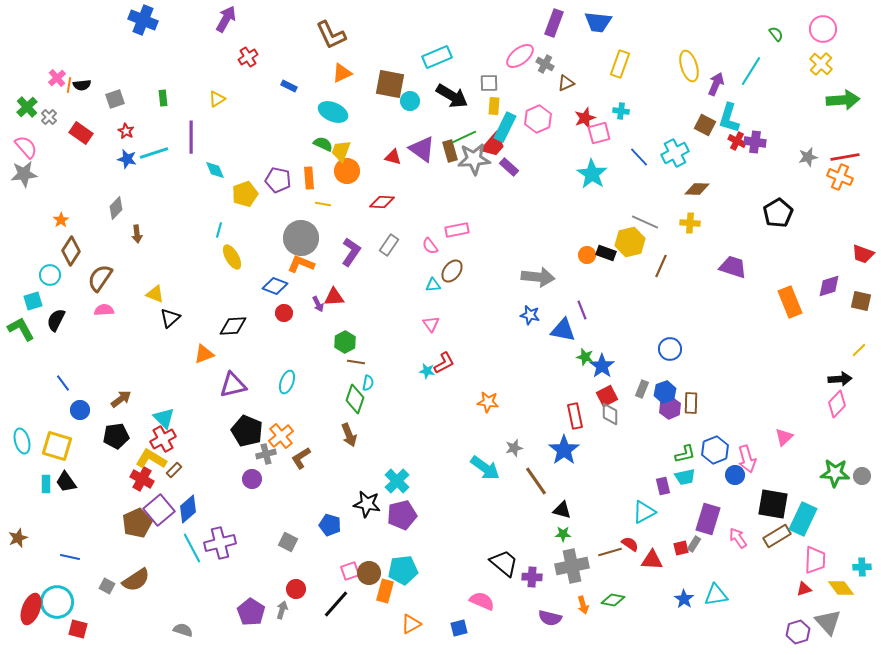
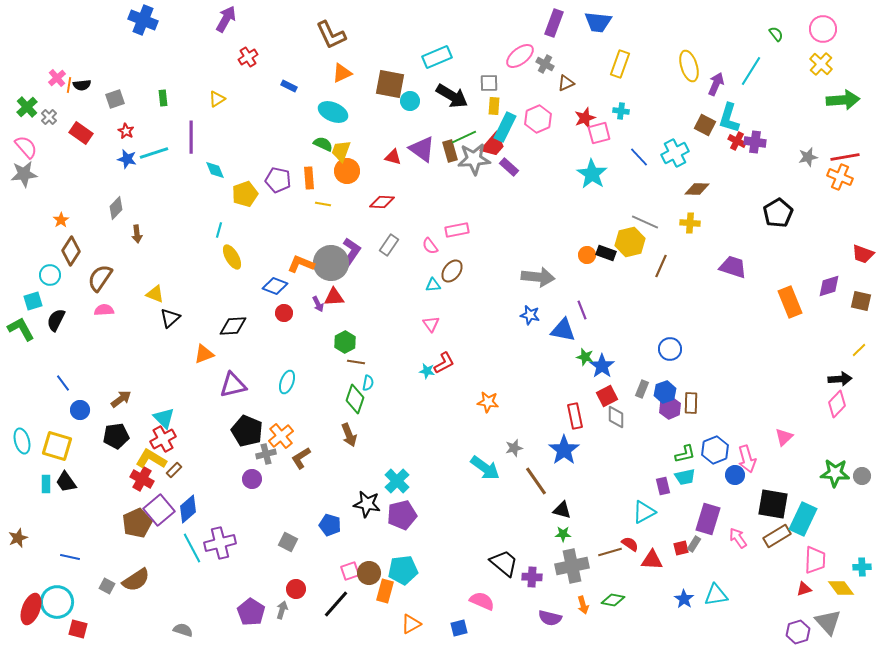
gray circle at (301, 238): moved 30 px right, 25 px down
gray diamond at (610, 414): moved 6 px right, 3 px down
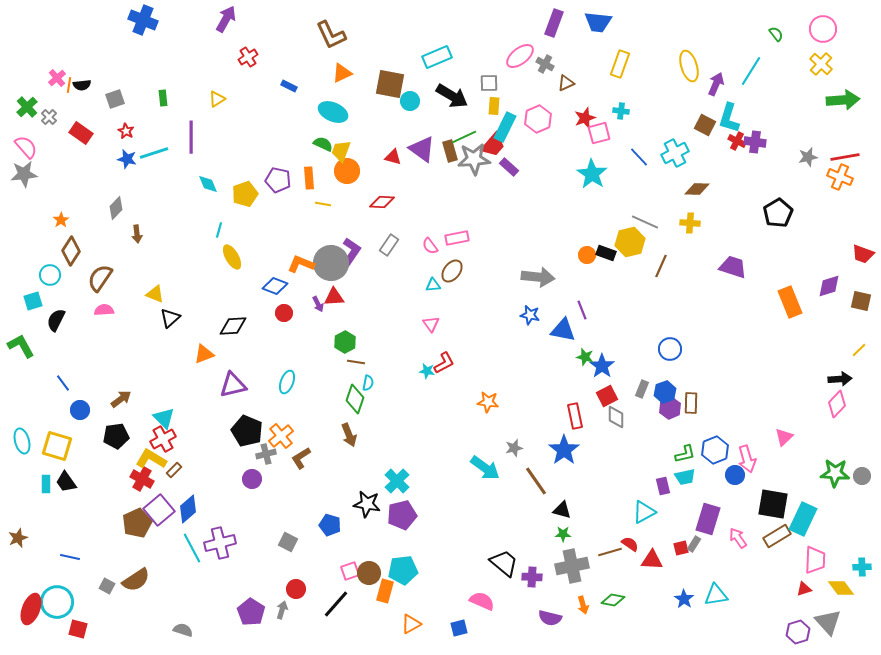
cyan diamond at (215, 170): moved 7 px left, 14 px down
pink rectangle at (457, 230): moved 8 px down
green L-shape at (21, 329): moved 17 px down
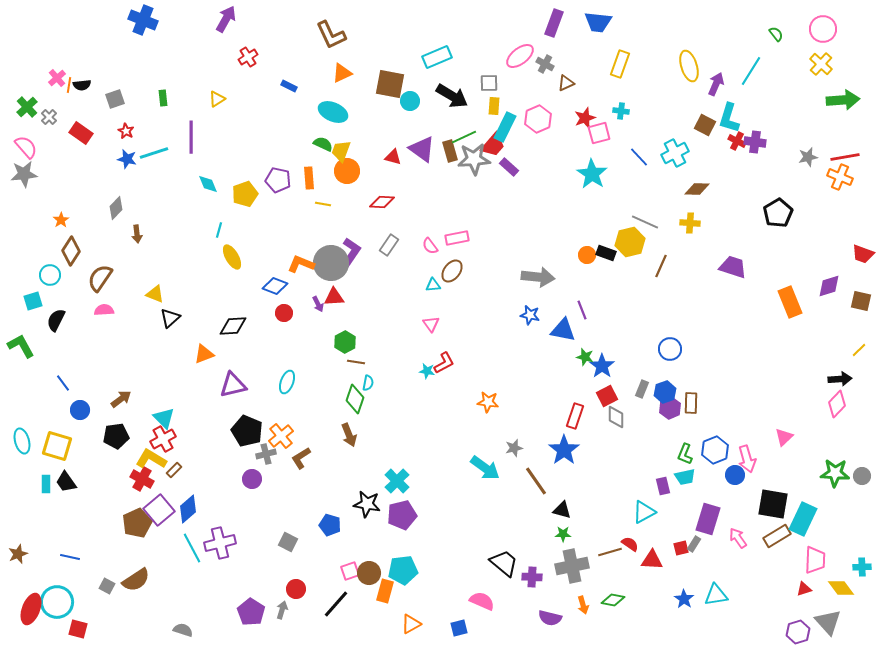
red rectangle at (575, 416): rotated 30 degrees clockwise
green L-shape at (685, 454): rotated 125 degrees clockwise
brown star at (18, 538): moved 16 px down
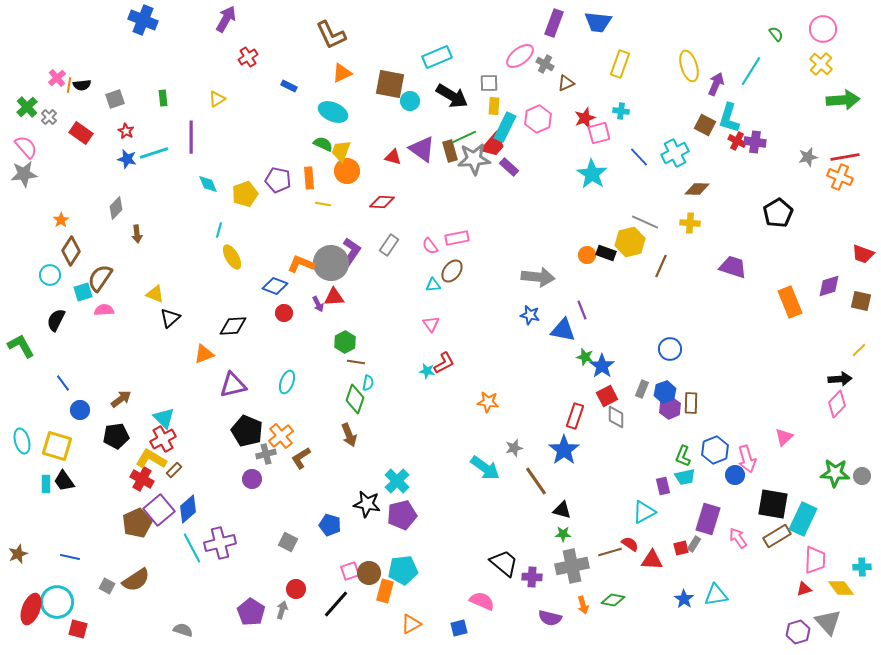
cyan square at (33, 301): moved 50 px right, 9 px up
green L-shape at (685, 454): moved 2 px left, 2 px down
black trapezoid at (66, 482): moved 2 px left, 1 px up
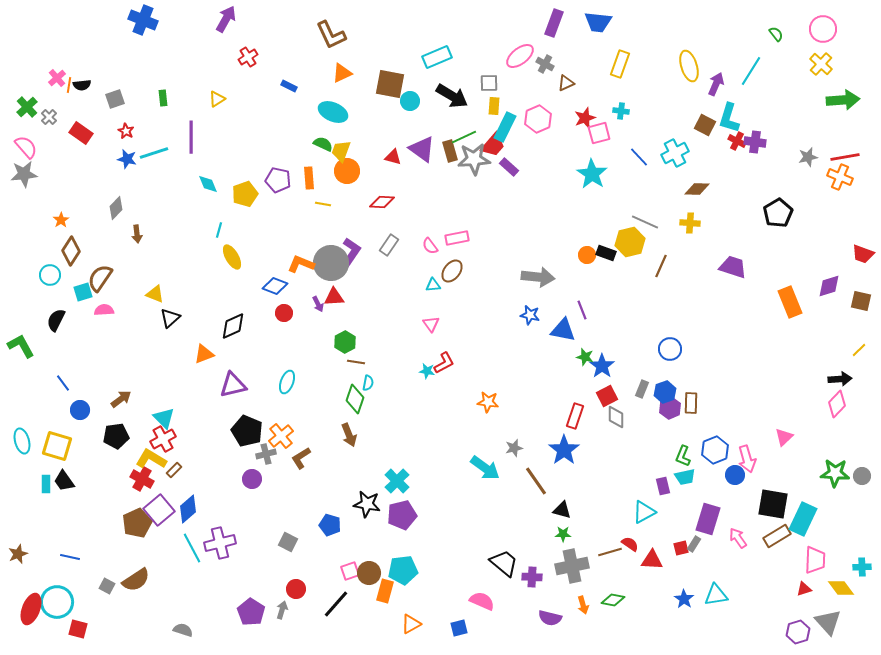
black diamond at (233, 326): rotated 20 degrees counterclockwise
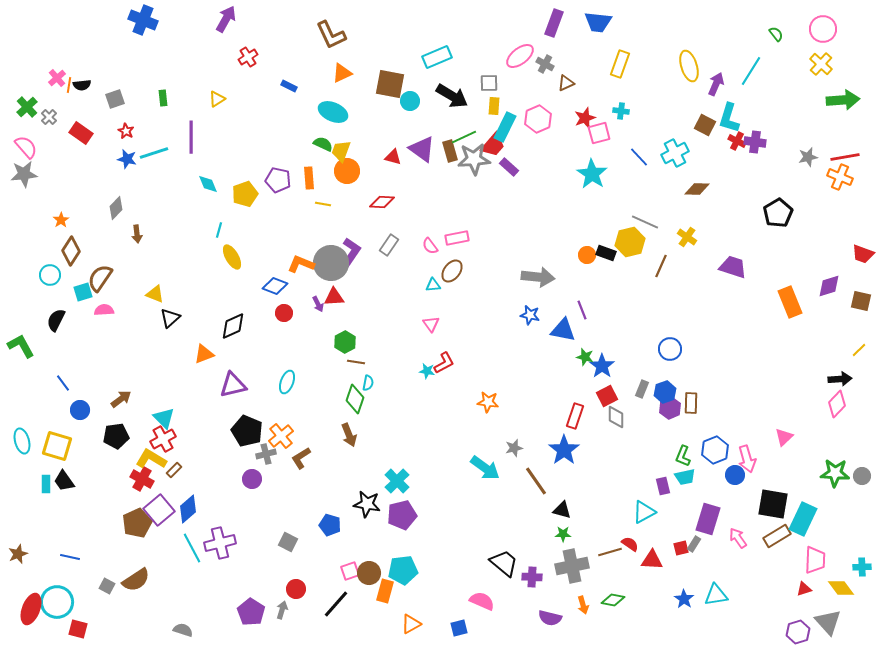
yellow cross at (690, 223): moved 3 px left, 14 px down; rotated 30 degrees clockwise
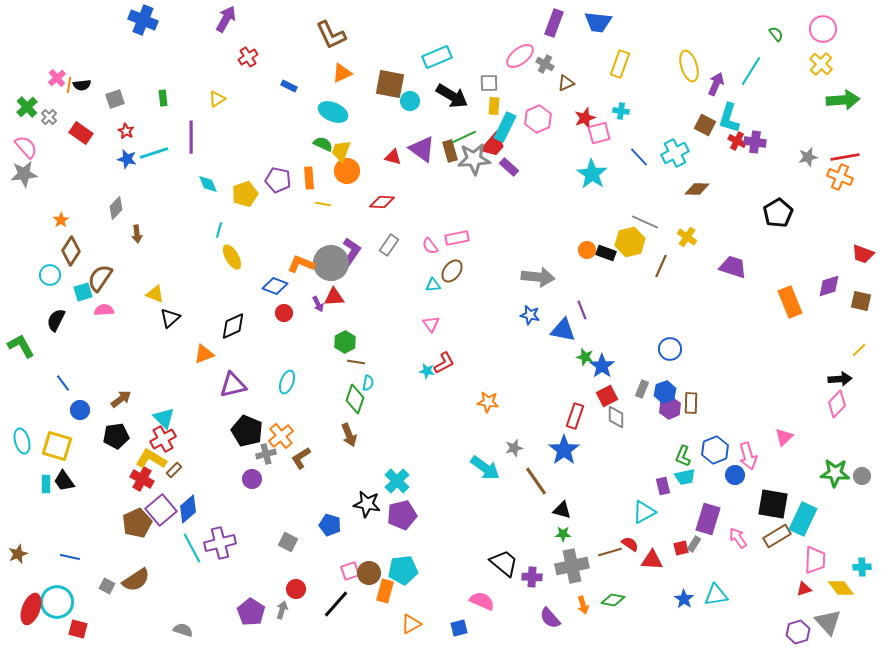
orange circle at (587, 255): moved 5 px up
pink arrow at (747, 459): moved 1 px right, 3 px up
purple square at (159, 510): moved 2 px right
purple semicircle at (550, 618): rotated 35 degrees clockwise
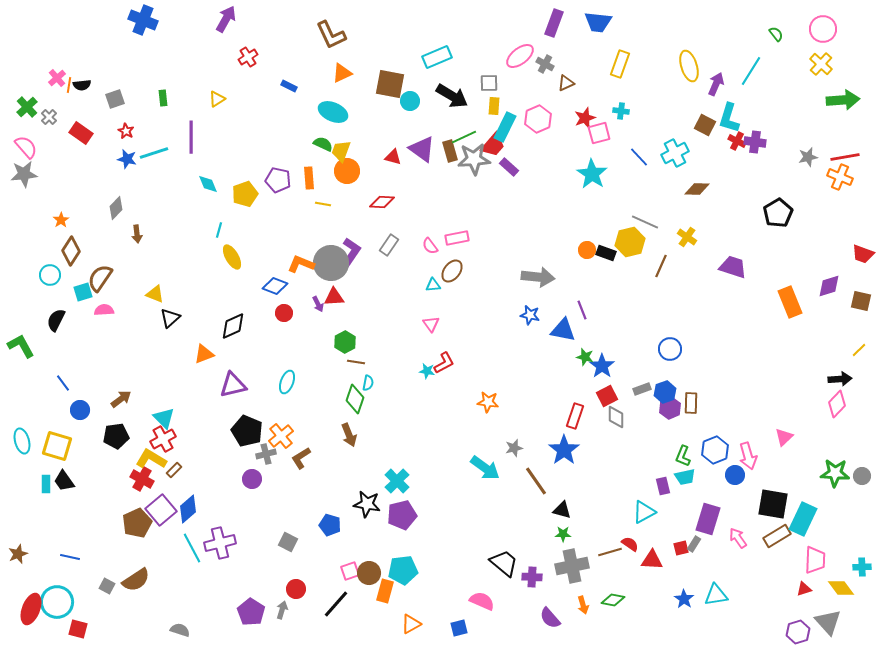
gray rectangle at (642, 389): rotated 48 degrees clockwise
gray semicircle at (183, 630): moved 3 px left
